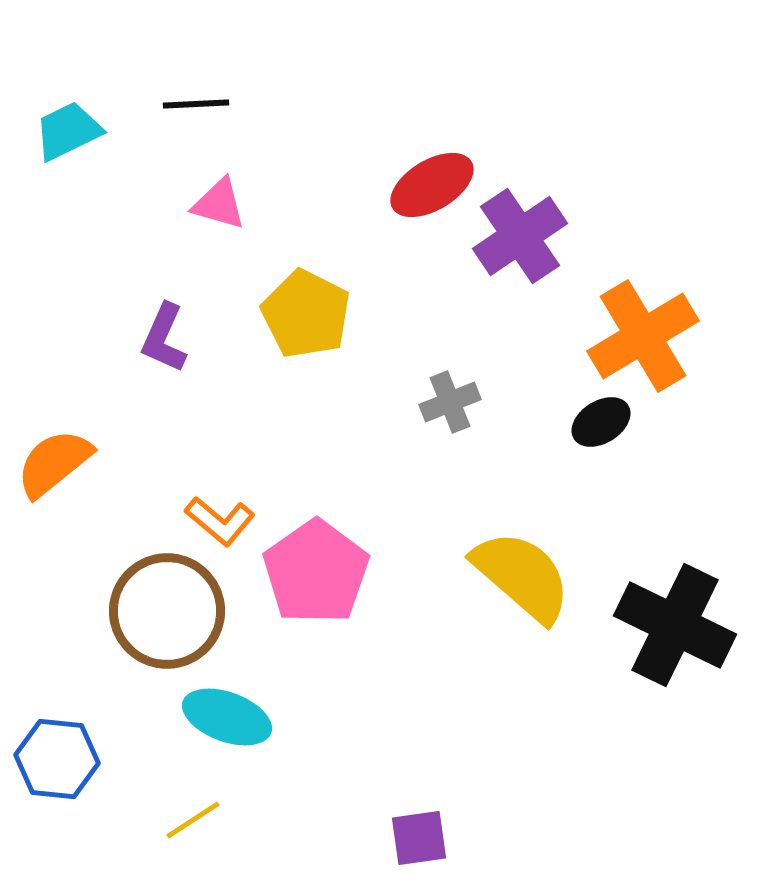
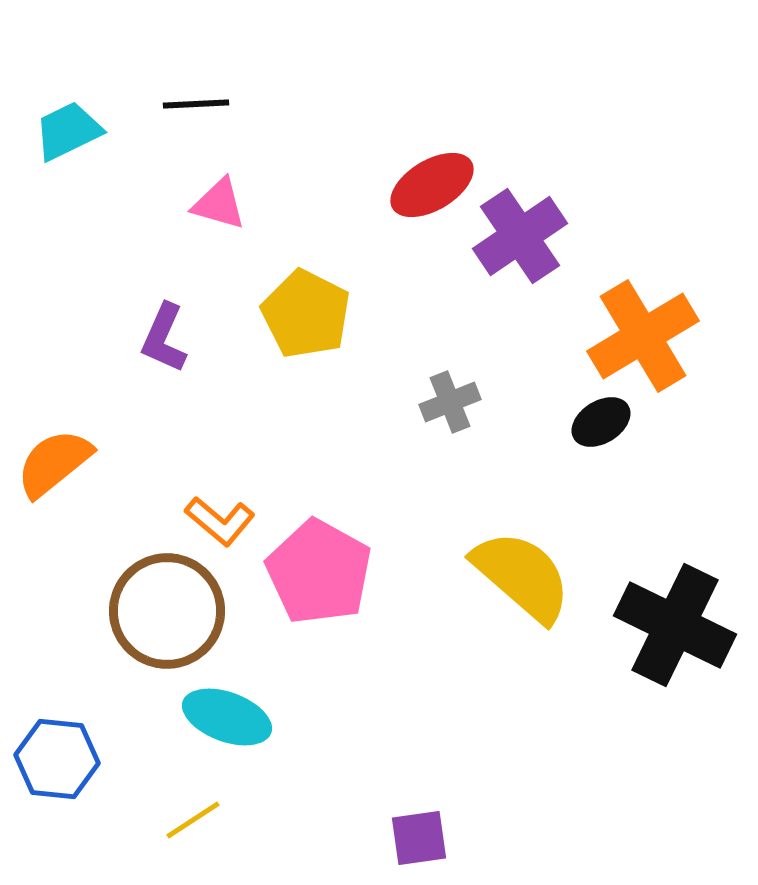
pink pentagon: moved 3 px right; rotated 8 degrees counterclockwise
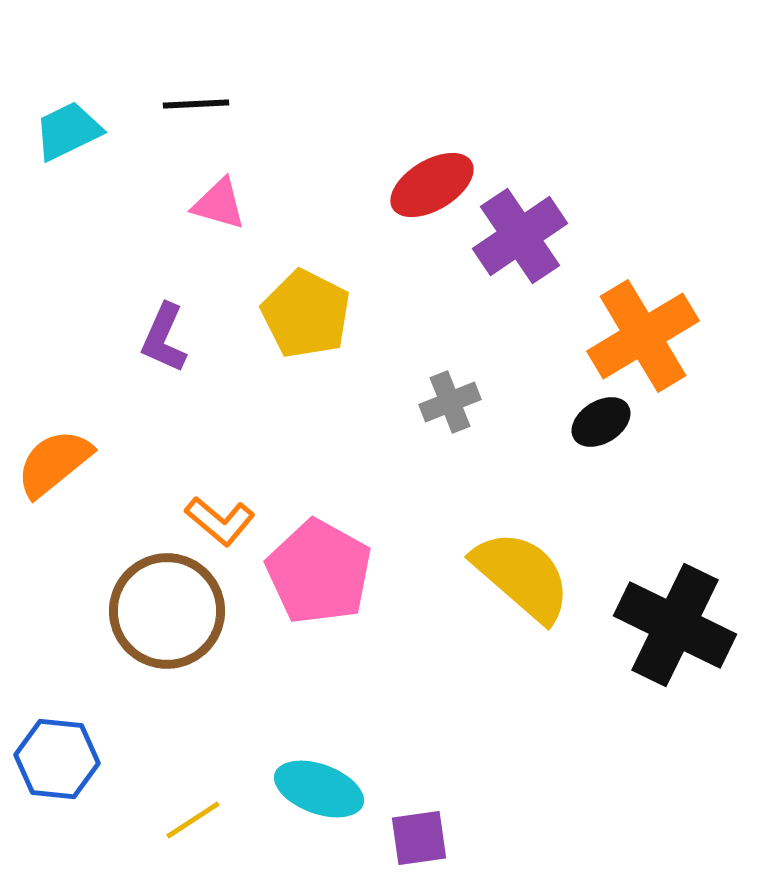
cyan ellipse: moved 92 px right, 72 px down
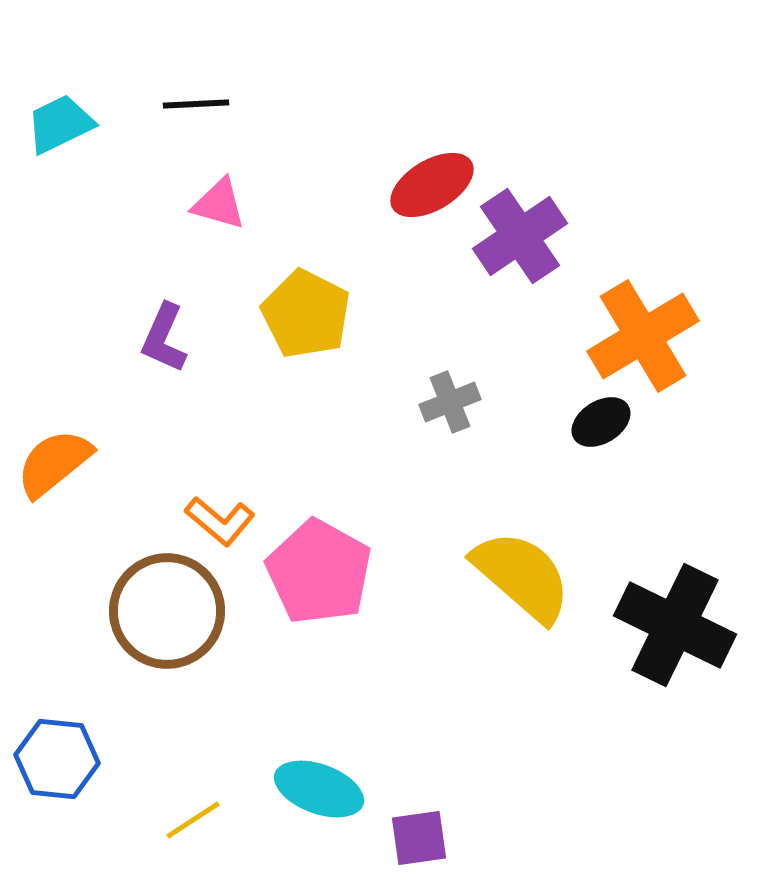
cyan trapezoid: moved 8 px left, 7 px up
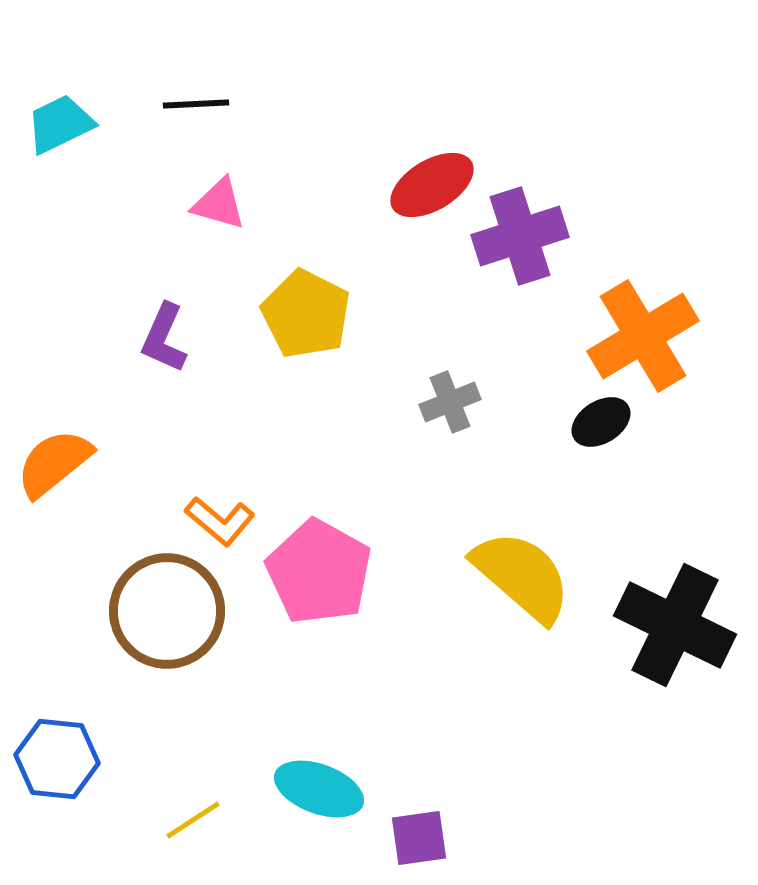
purple cross: rotated 16 degrees clockwise
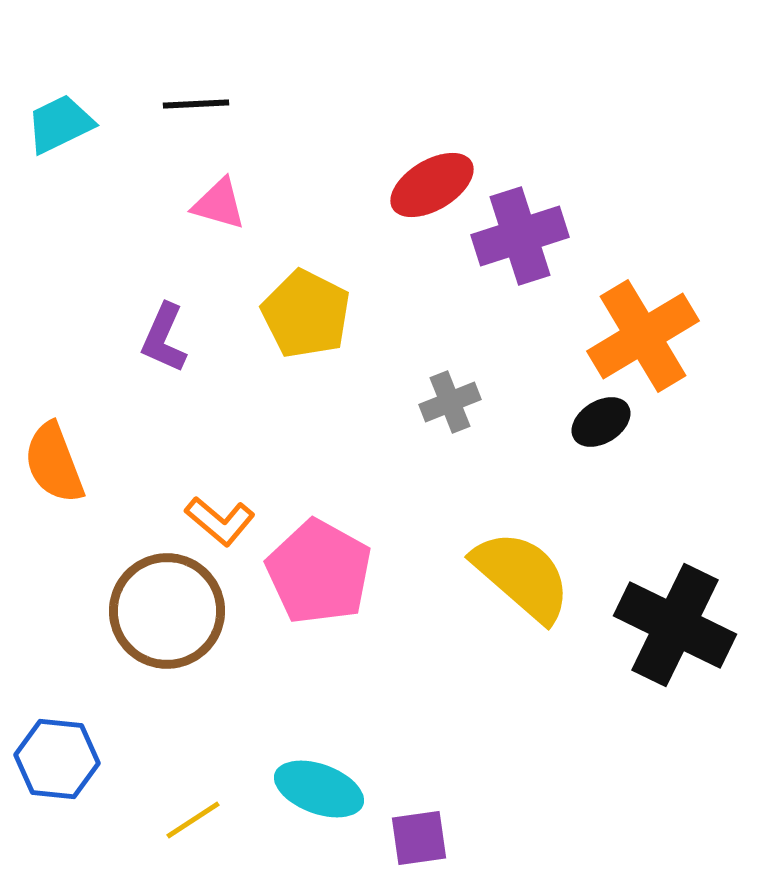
orange semicircle: rotated 72 degrees counterclockwise
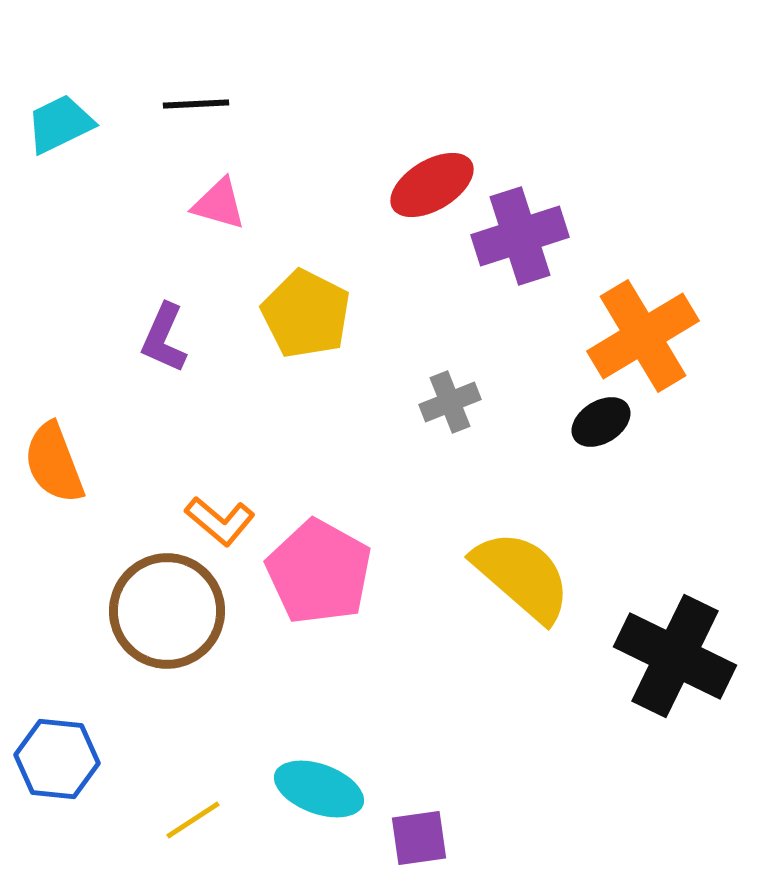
black cross: moved 31 px down
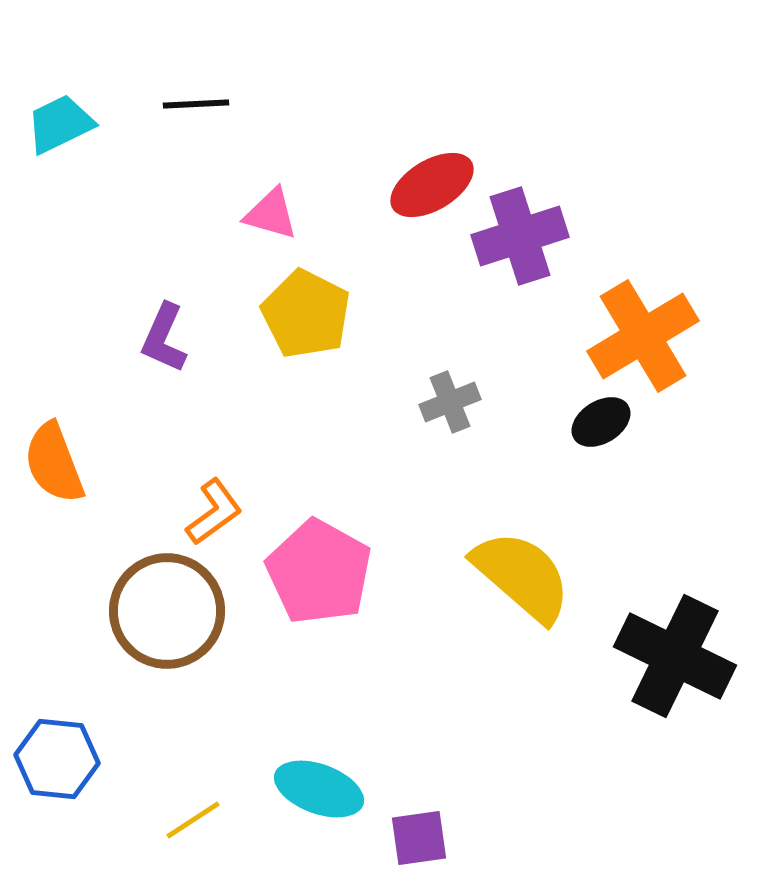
pink triangle: moved 52 px right, 10 px down
orange L-shape: moved 6 px left, 9 px up; rotated 76 degrees counterclockwise
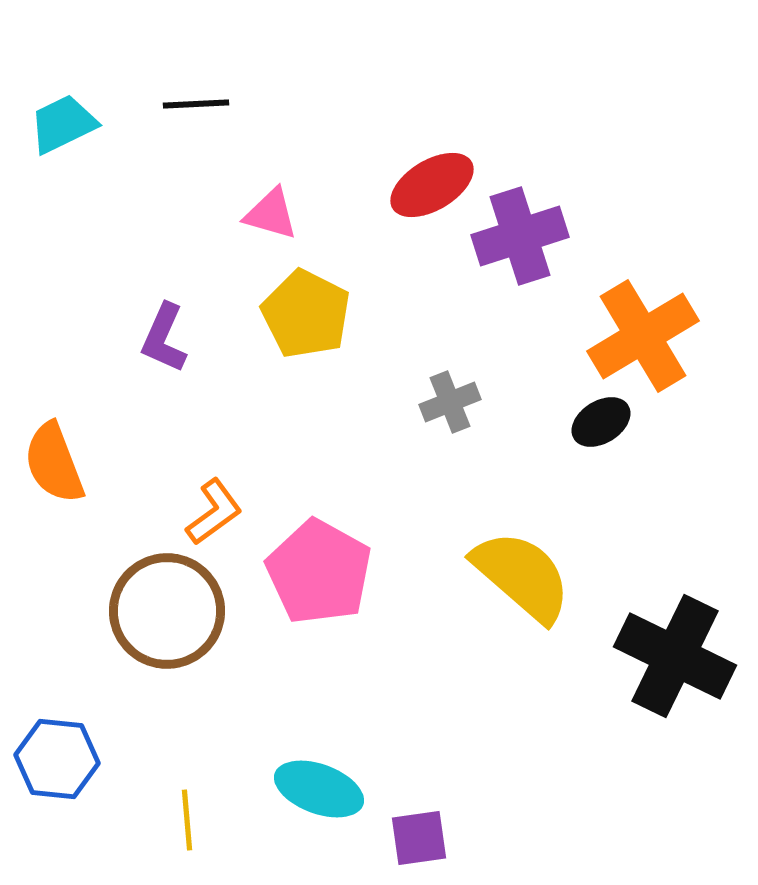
cyan trapezoid: moved 3 px right
yellow line: moved 6 px left; rotated 62 degrees counterclockwise
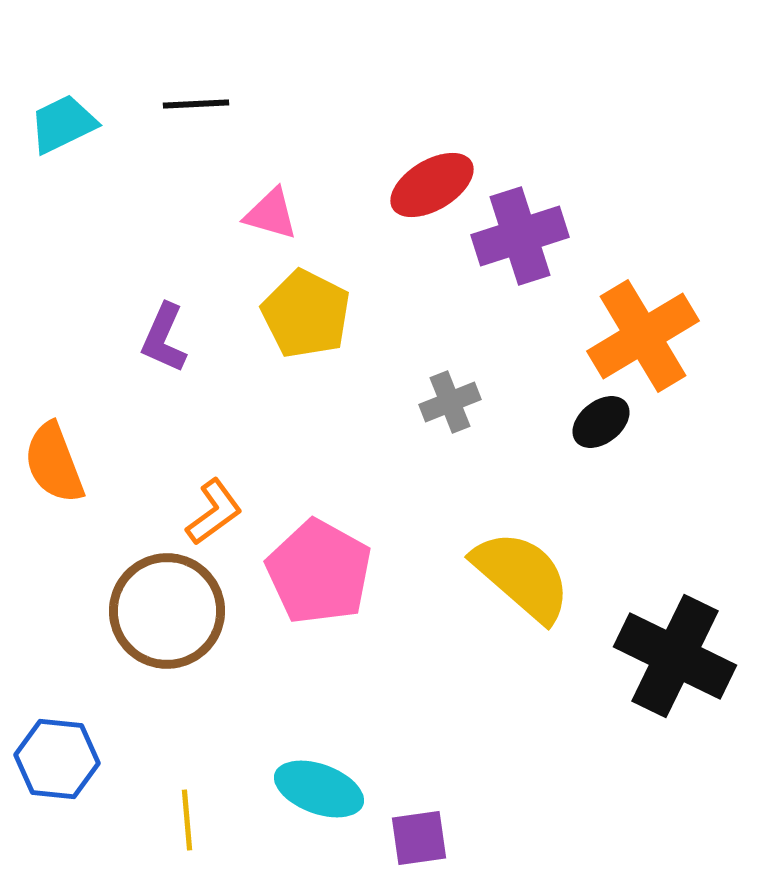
black ellipse: rotated 6 degrees counterclockwise
